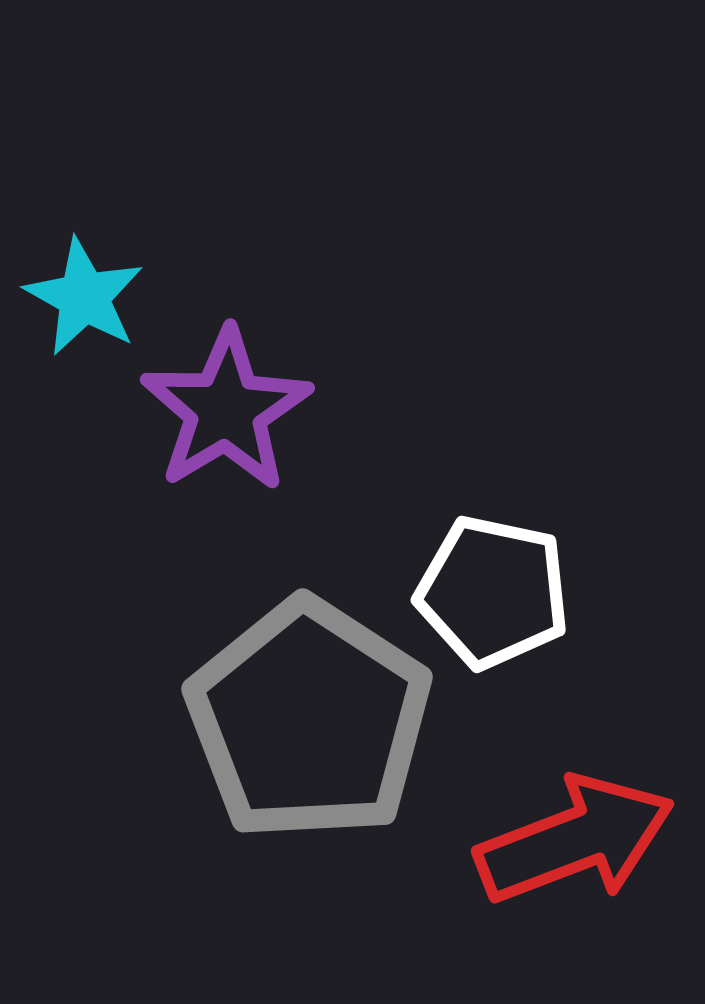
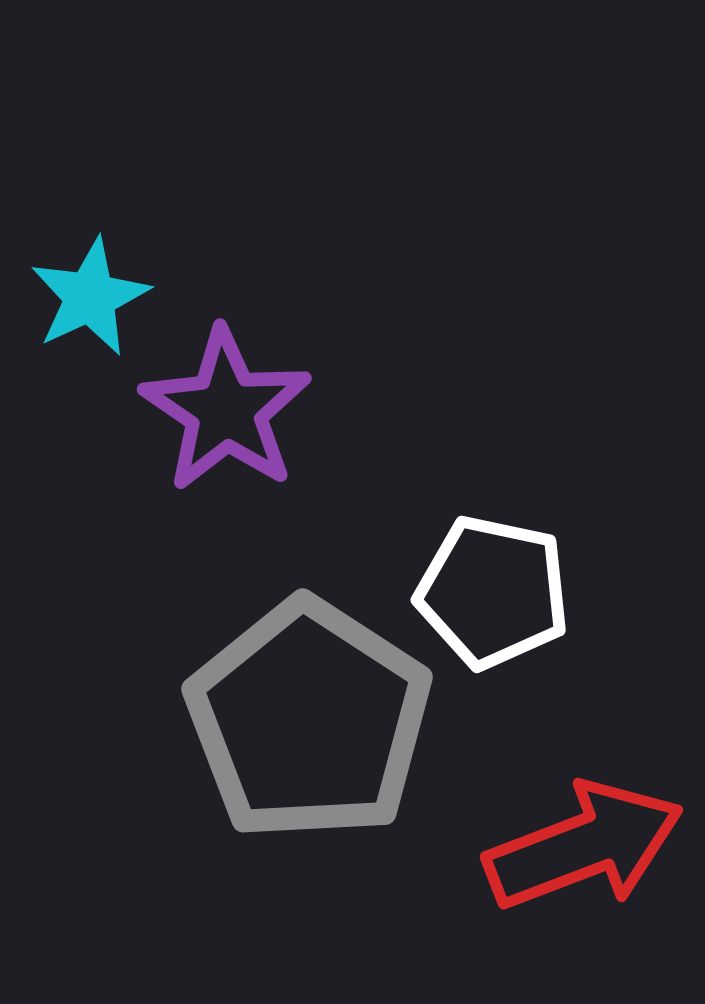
cyan star: moved 6 px right; rotated 18 degrees clockwise
purple star: rotated 7 degrees counterclockwise
red arrow: moved 9 px right, 6 px down
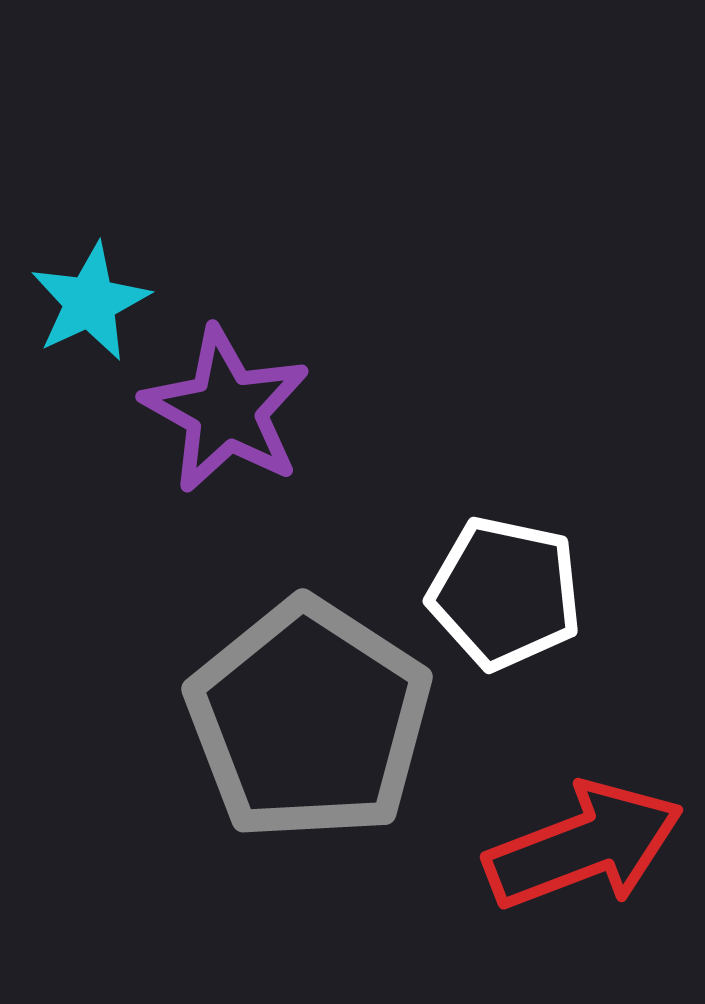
cyan star: moved 5 px down
purple star: rotated 5 degrees counterclockwise
white pentagon: moved 12 px right, 1 px down
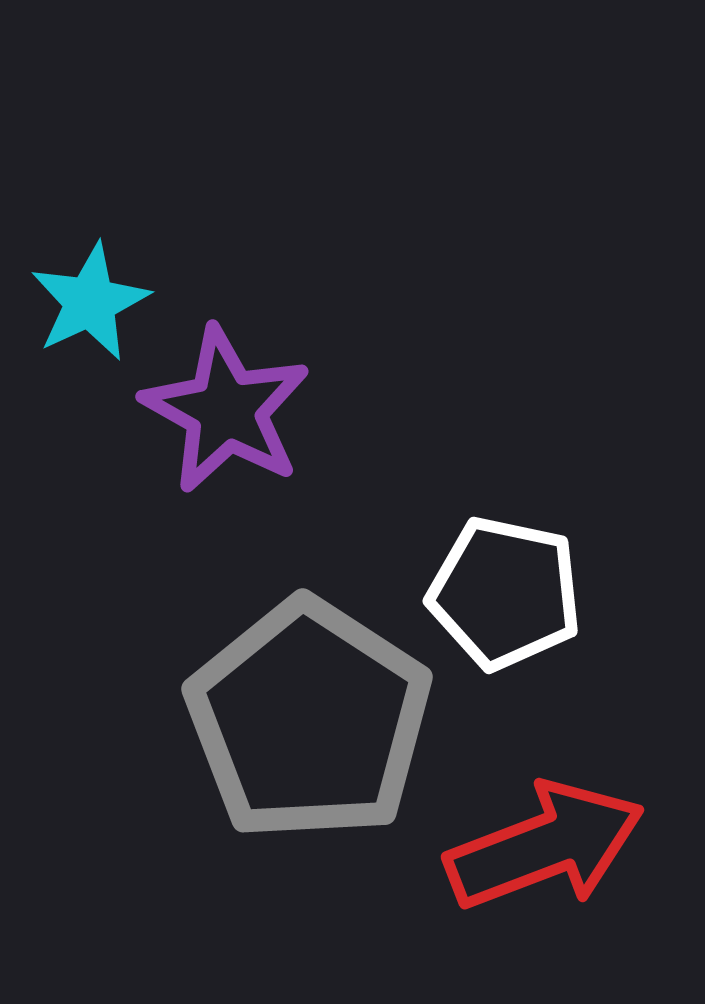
red arrow: moved 39 px left
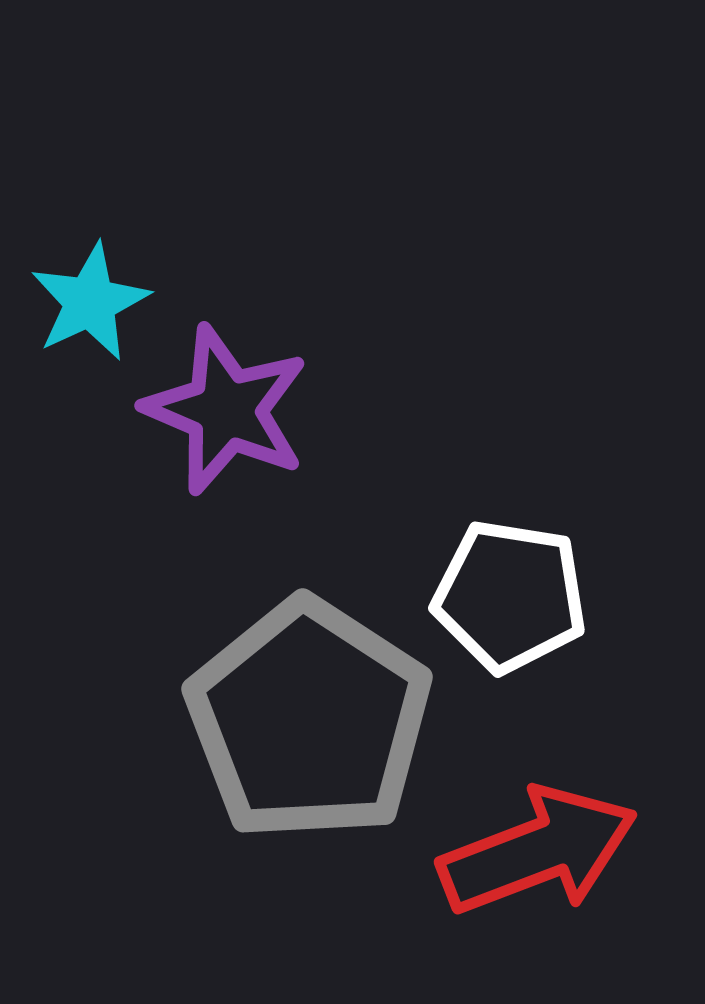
purple star: rotated 6 degrees counterclockwise
white pentagon: moved 5 px right, 3 px down; rotated 3 degrees counterclockwise
red arrow: moved 7 px left, 5 px down
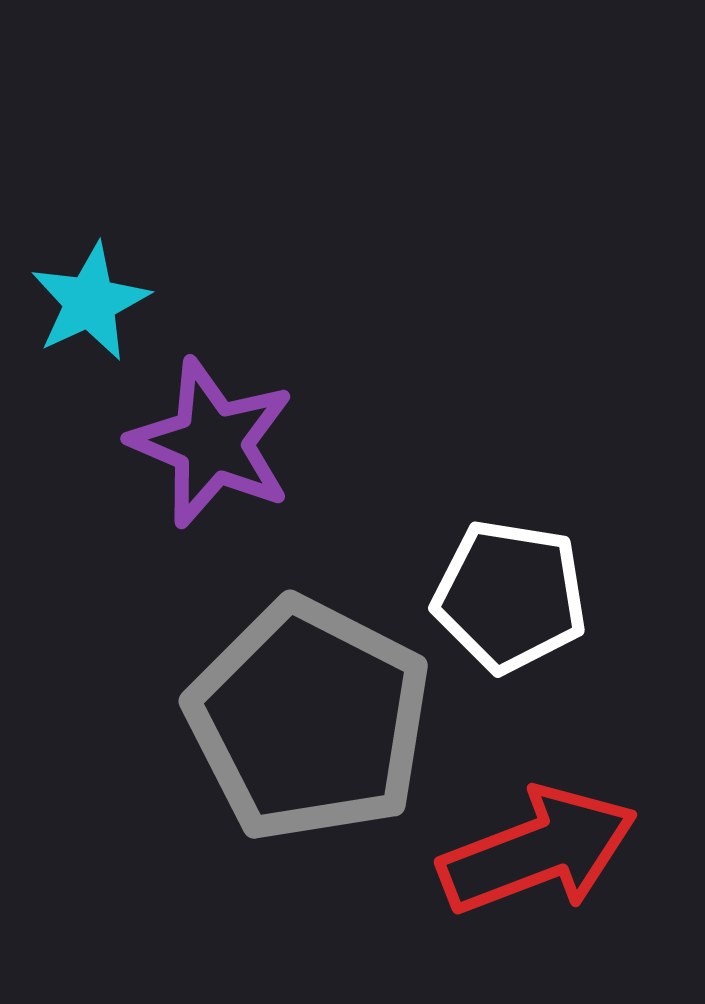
purple star: moved 14 px left, 33 px down
gray pentagon: rotated 6 degrees counterclockwise
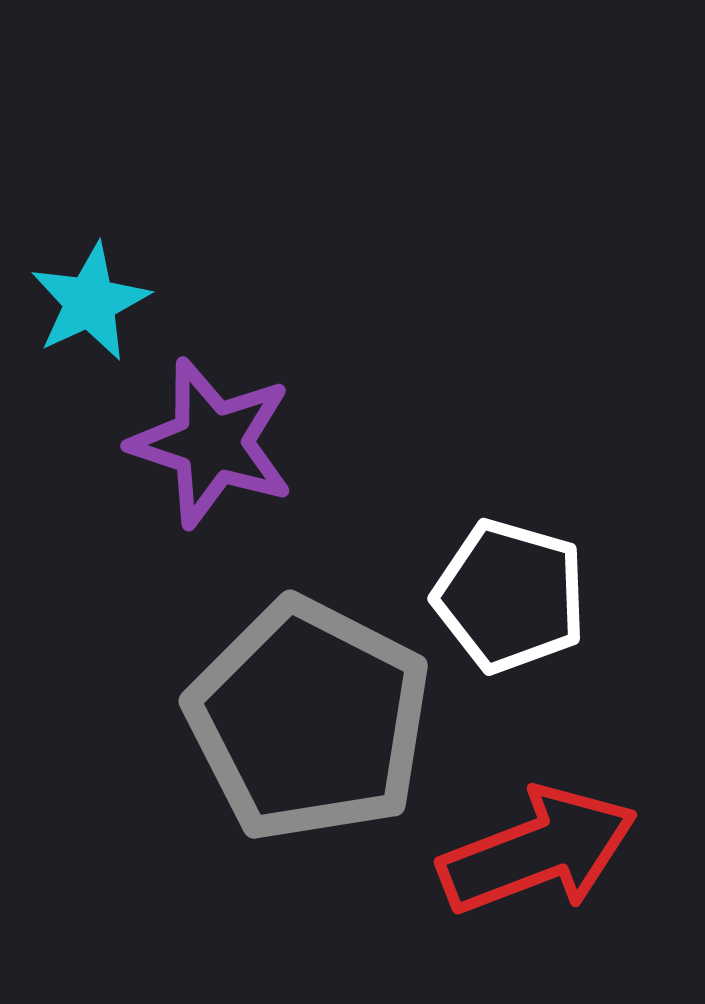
purple star: rotated 5 degrees counterclockwise
white pentagon: rotated 7 degrees clockwise
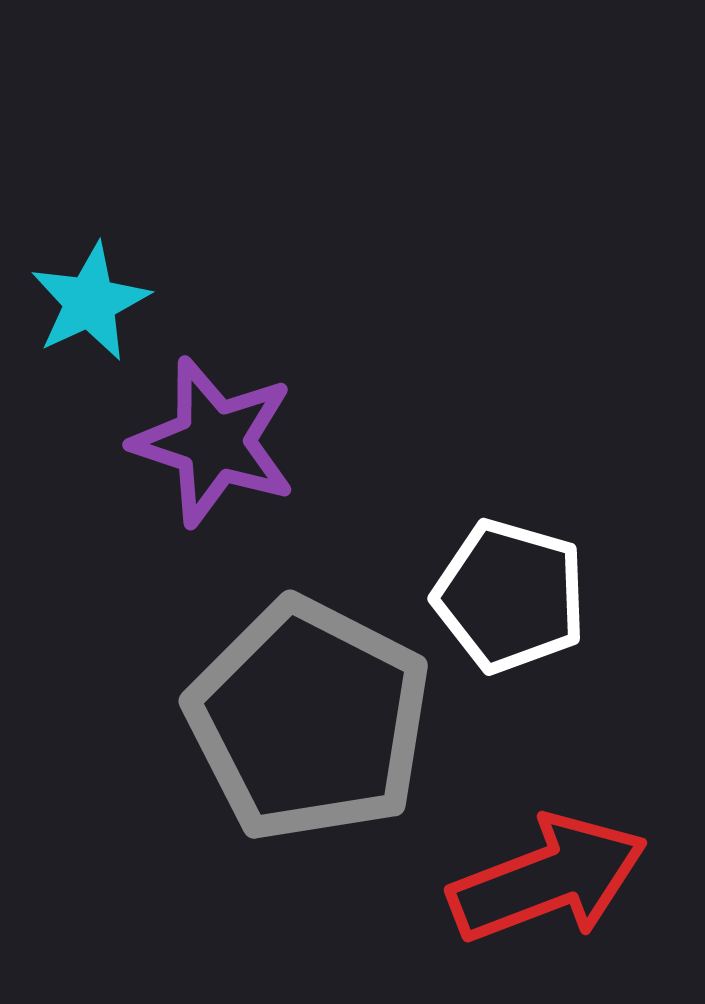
purple star: moved 2 px right, 1 px up
red arrow: moved 10 px right, 28 px down
